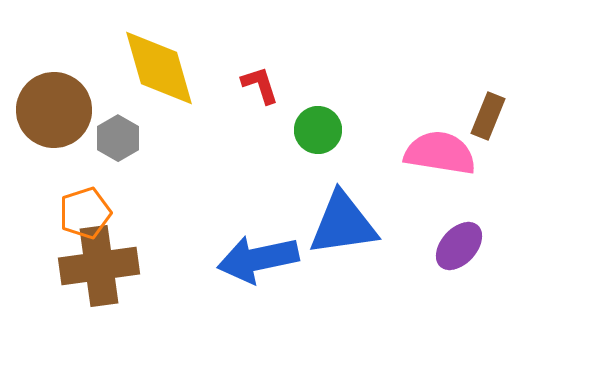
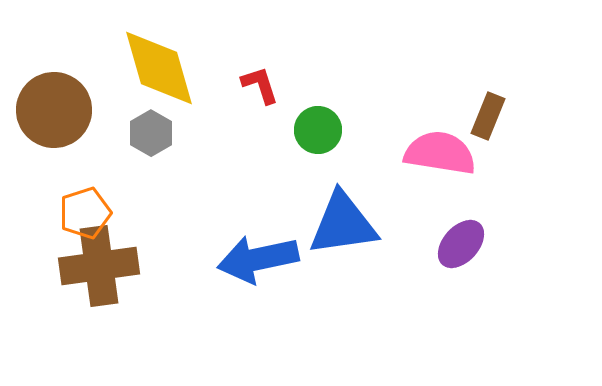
gray hexagon: moved 33 px right, 5 px up
purple ellipse: moved 2 px right, 2 px up
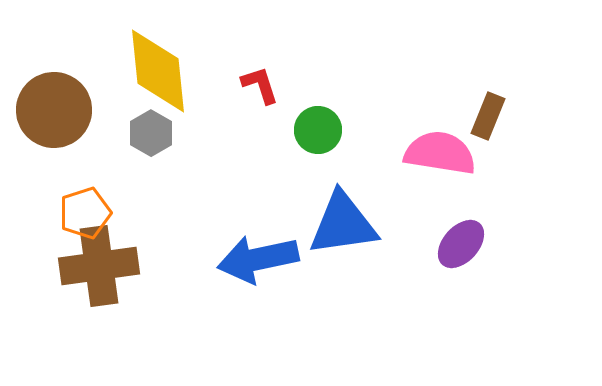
yellow diamond: moved 1 px left, 3 px down; rotated 10 degrees clockwise
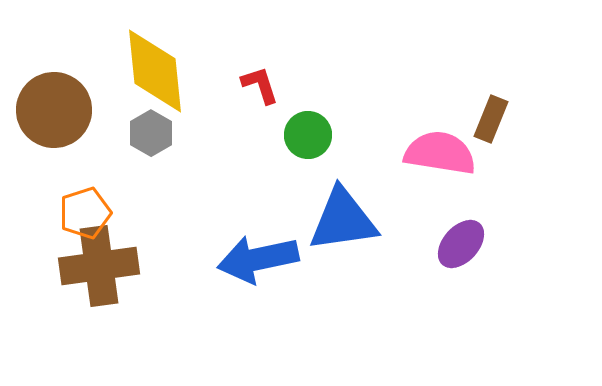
yellow diamond: moved 3 px left
brown rectangle: moved 3 px right, 3 px down
green circle: moved 10 px left, 5 px down
blue triangle: moved 4 px up
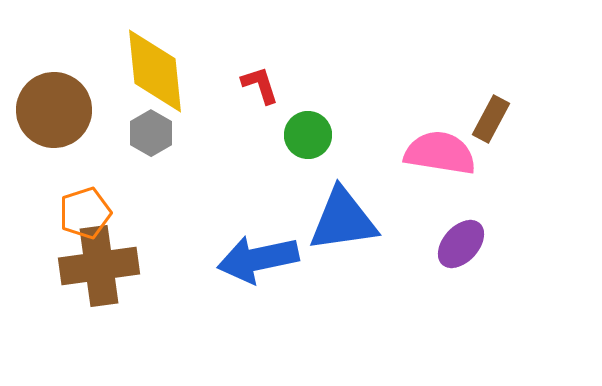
brown rectangle: rotated 6 degrees clockwise
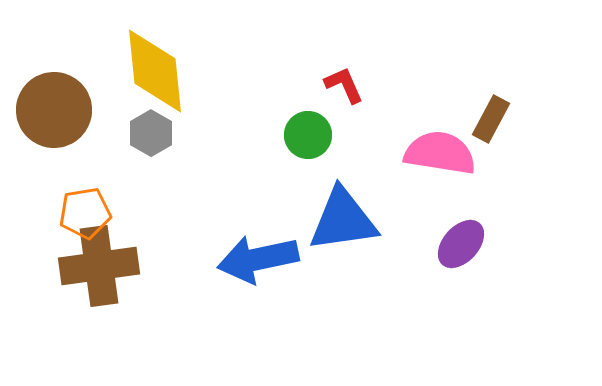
red L-shape: moved 84 px right; rotated 6 degrees counterclockwise
orange pentagon: rotated 9 degrees clockwise
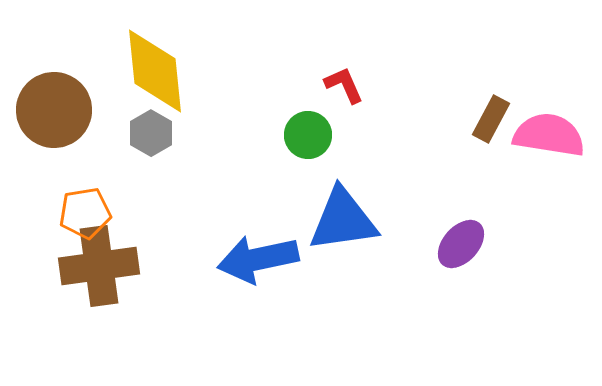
pink semicircle: moved 109 px right, 18 px up
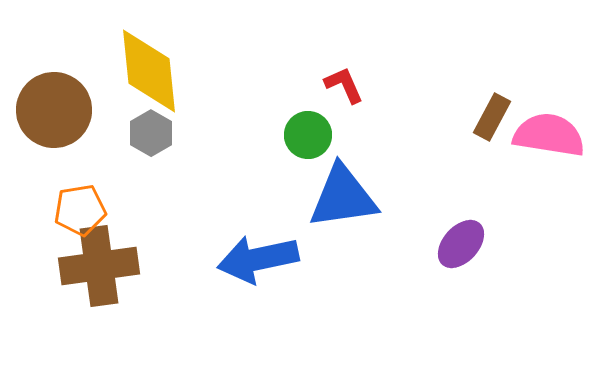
yellow diamond: moved 6 px left
brown rectangle: moved 1 px right, 2 px up
orange pentagon: moved 5 px left, 3 px up
blue triangle: moved 23 px up
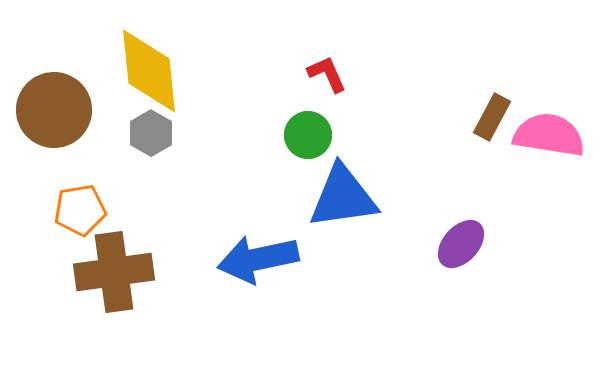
red L-shape: moved 17 px left, 11 px up
brown cross: moved 15 px right, 6 px down
